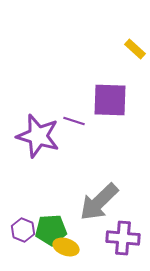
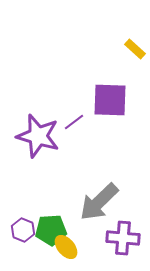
purple line: moved 1 px down; rotated 55 degrees counterclockwise
yellow ellipse: rotated 30 degrees clockwise
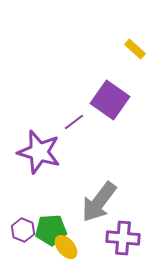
purple square: rotated 33 degrees clockwise
purple star: moved 1 px right, 16 px down
gray arrow: rotated 9 degrees counterclockwise
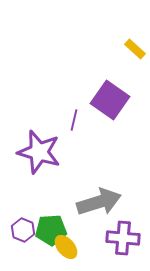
purple line: moved 2 px up; rotated 40 degrees counterclockwise
gray arrow: rotated 144 degrees counterclockwise
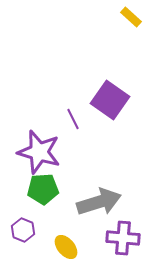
yellow rectangle: moved 4 px left, 32 px up
purple line: moved 1 px left, 1 px up; rotated 40 degrees counterclockwise
green pentagon: moved 8 px left, 41 px up
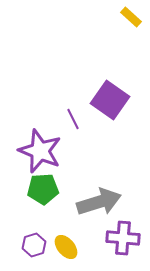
purple star: moved 1 px right, 1 px up; rotated 6 degrees clockwise
purple hexagon: moved 11 px right, 15 px down; rotated 20 degrees clockwise
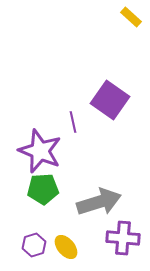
purple line: moved 3 px down; rotated 15 degrees clockwise
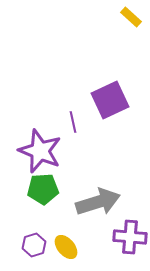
purple square: rotated 30 degrees clockwise
gray arrow: moved 1 px left
purple cross: moved 7 px right, 1 px up
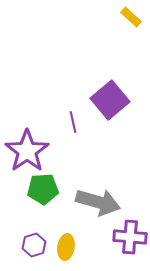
purple square: rotated 15 degrees counterclockwise
purple star: moved 13 px left; rotated 15 degrees clockwise
gray arrow: rotated 33 degrees clockwise
yellow ellipse: rotated 50 degrees clockwise
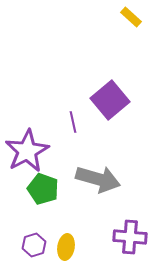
purple star: rotated 6 degrees clockwise
green pentagon: rotated 24 degrees clockwise
gray arrow: moved 23 px up
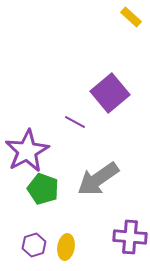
purple square: moved 7 px up
purple line: moved 2 px right; rotated 50 degrees counterclockwise
gray arrow: rotated 129 degrees clockwise
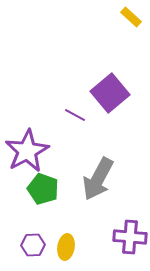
purple line: moved 7 px up
gray arrow: rotated 27 degrees counterclockwise
purple hexagon: moved 1 px left; rotated 15 degrees clockwise
